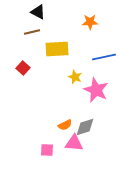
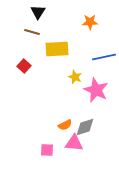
black triangle: rotated 35 degrees clockwise
brown line: rotated 28 degrees clockwise
red square: moved 1 px right, 2 px up
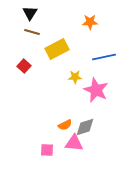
black triangle: moved 8 px left, 1 px down
yellow rectangle: rotated 25 degrees counterclockwise
yellow star: rotated 24 degrees counterclockwise
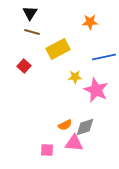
yellow rectangle: moved 1 px right
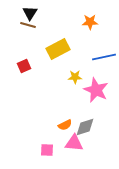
brown line: moved 4 px left, 7 px up
red square: rotated 24 degrees clockwise
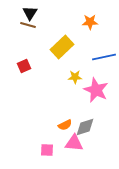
yellow rectangle: moved 4 px right, 2 px up; rotated 15 degrees counterclockwise
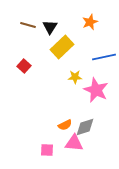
black triangle: moved 20 px right, 14 px down
orange star: rotated 21 degrees counterclockwise
red square: rotated 24 degrees counterclockwise
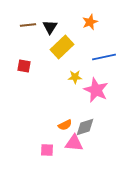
brown line: rotated 21 degrees counterclockwise
red square: rotated 32 degrees counterclockwise
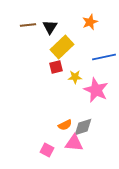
red square: moved 32 px right, 1 px down; rotated 24 degrees counterclockwise
gray diamond: moved 2 px left
pink square: rotated 24 degrees clockwise
